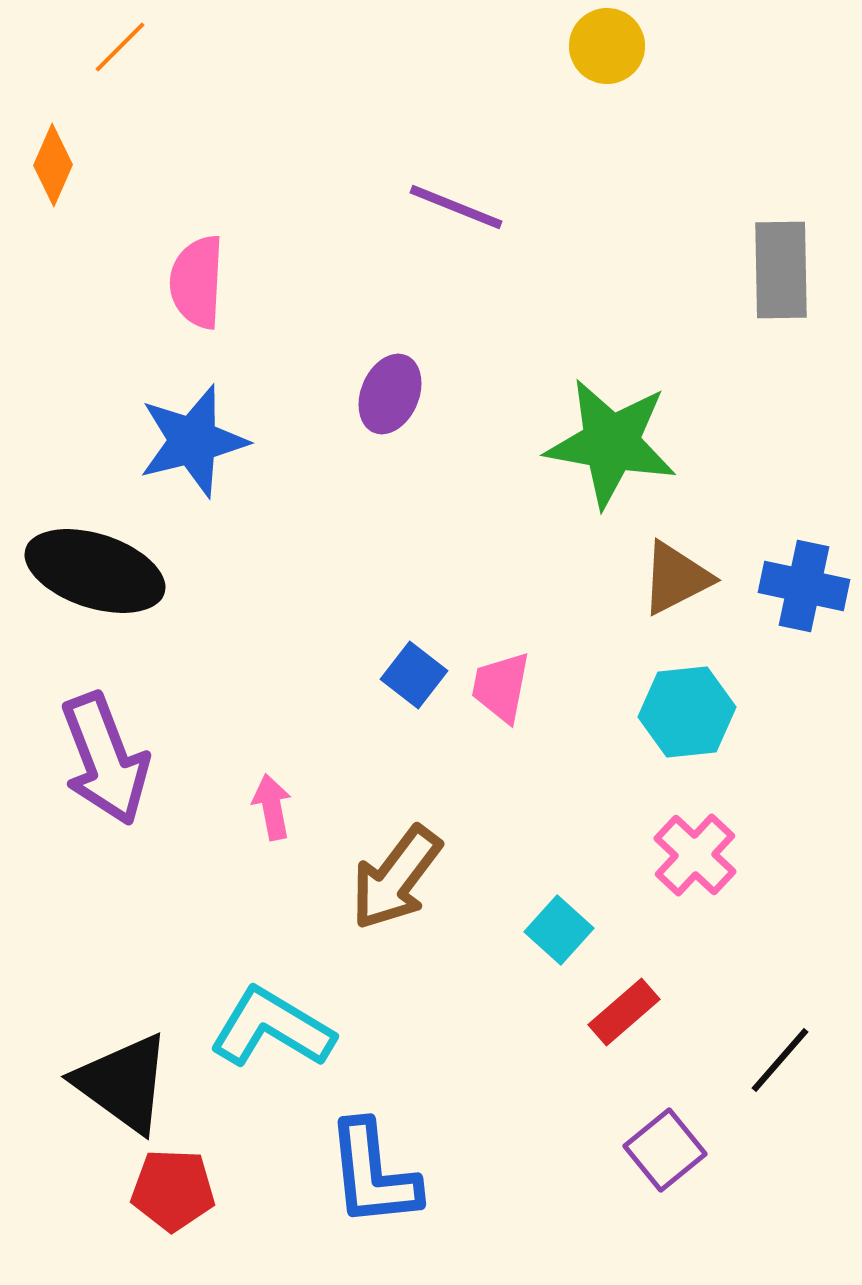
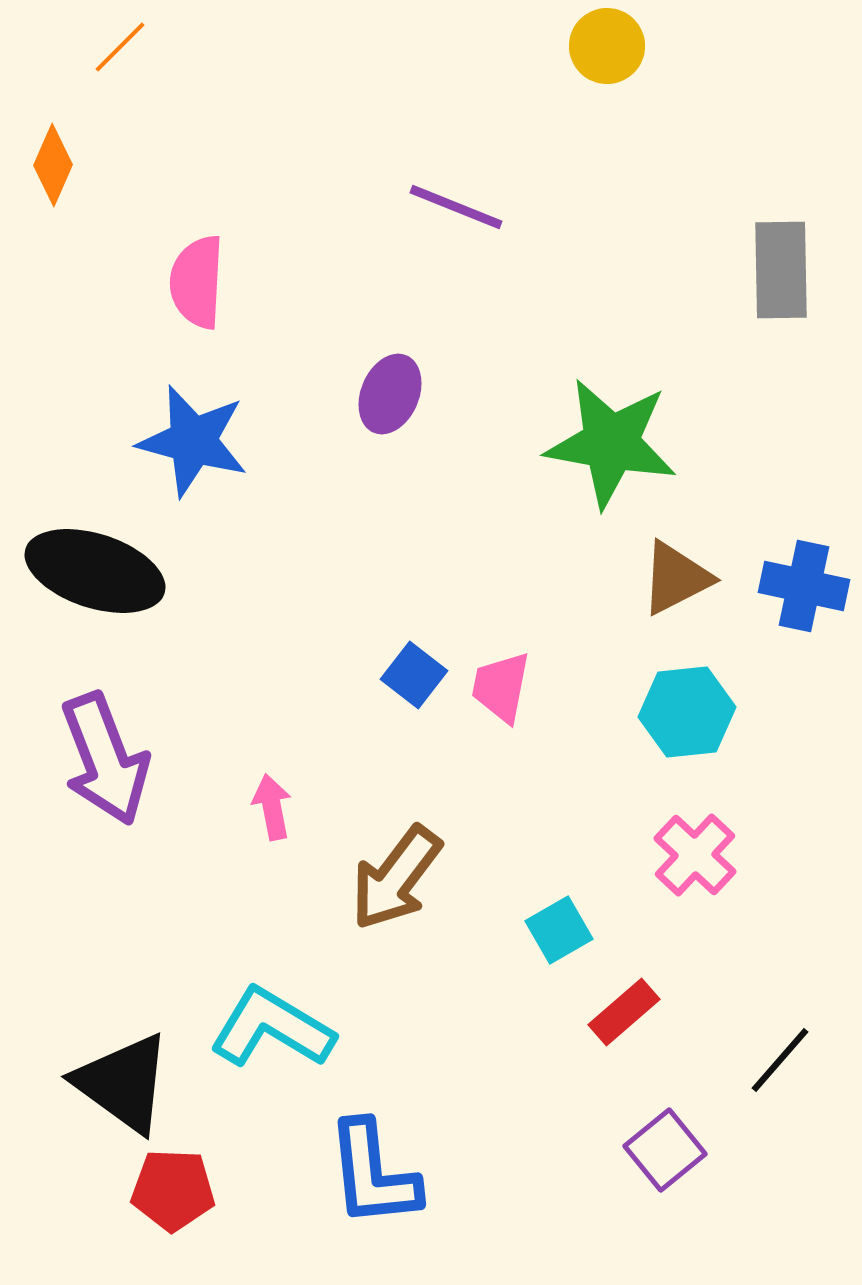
blue star: rotated 29 degrees clockwise
cyan square: rotated 18 degrees clockwise
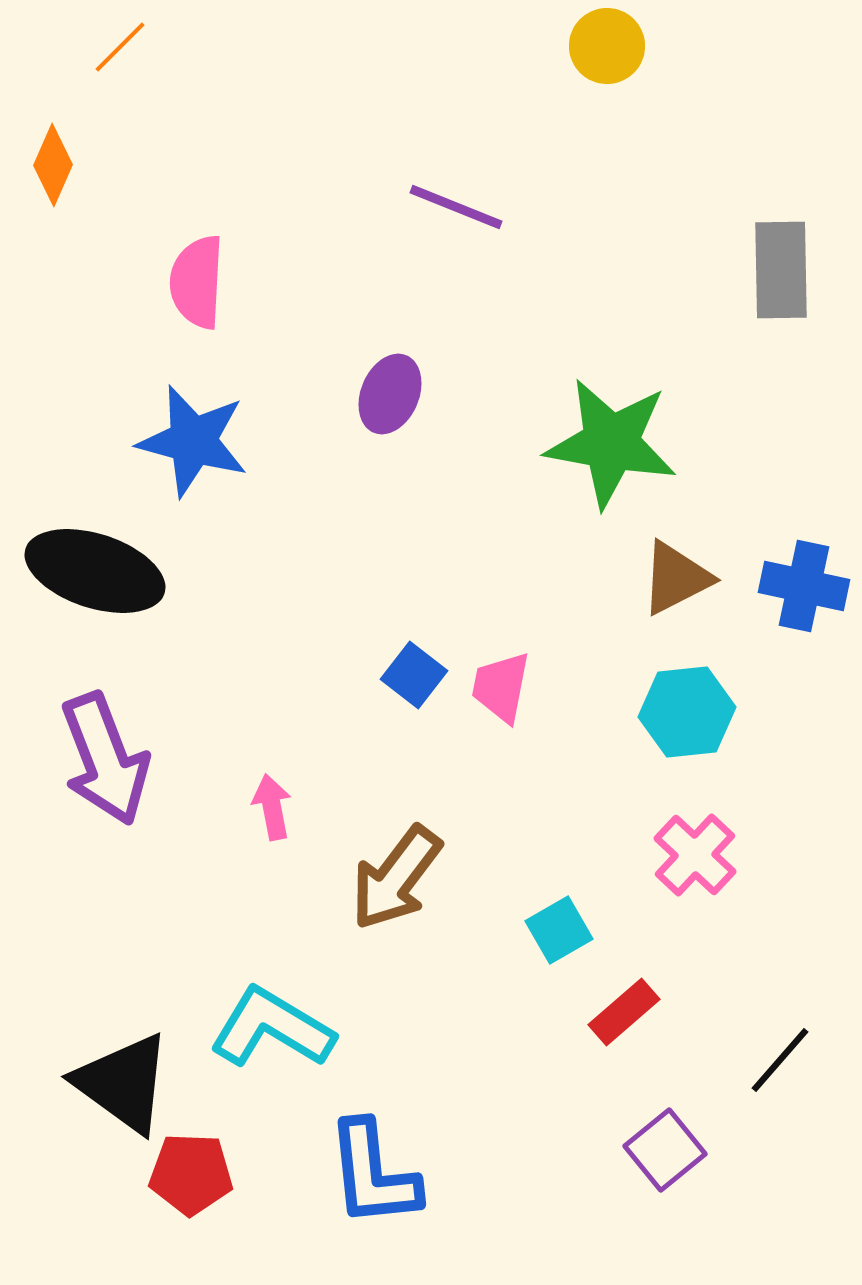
red pentagon: moved 18 px right, 16 px up
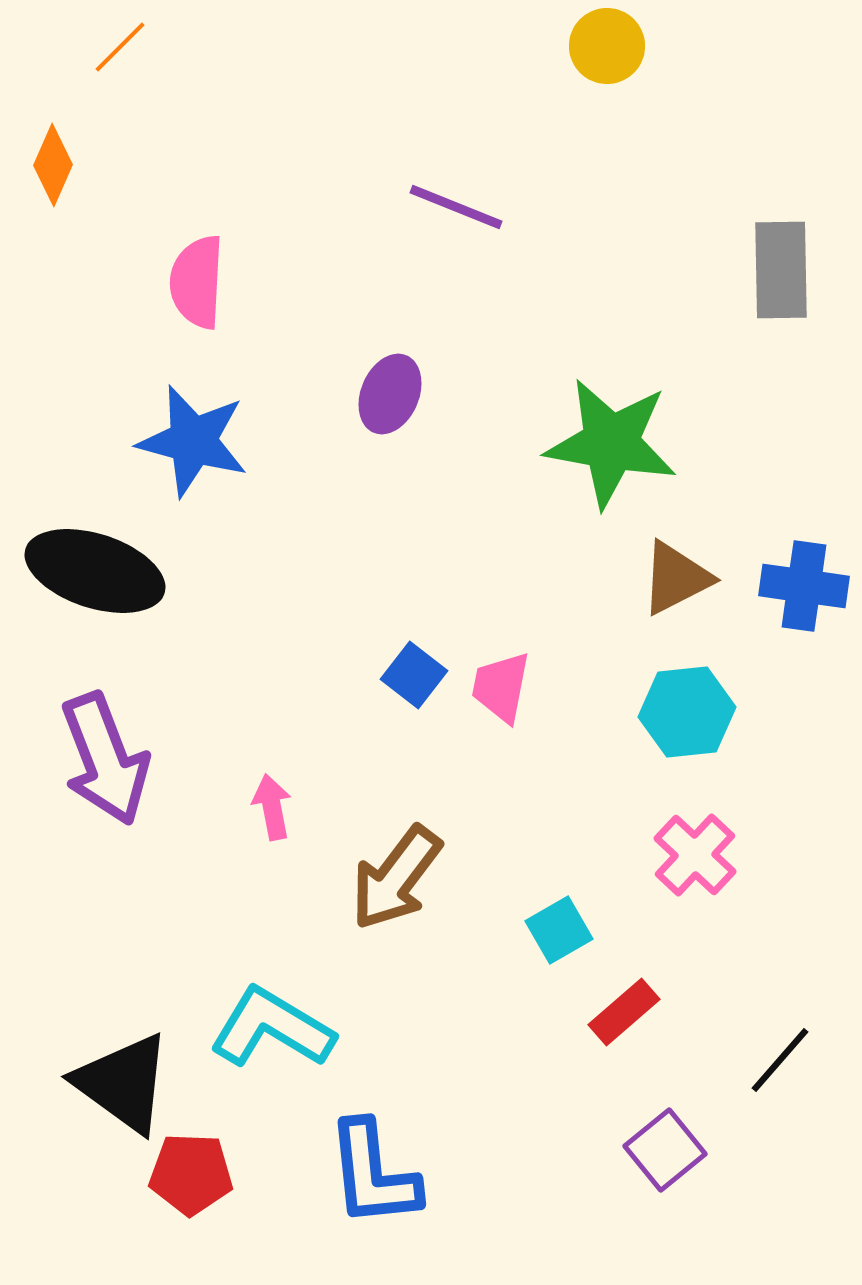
blue cross: rotated 4 degrees counterclockwise
